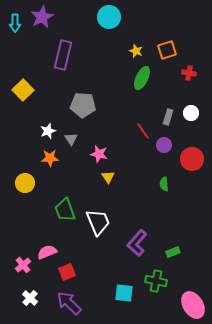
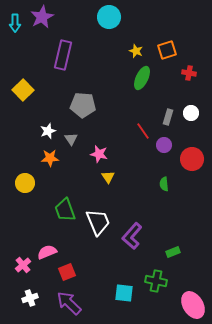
purple L-shape: moved 5 px left, 7 px up
white cross: rotated 28 degrees clockwise
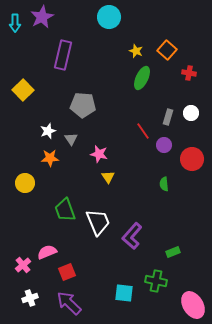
orange square: rotated 30 degrees counterclockwise
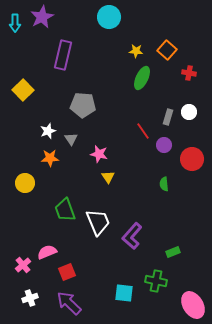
yellow star: rotated 16 degrees counterclockwise
white circle: moved 2 px left, 1 px up
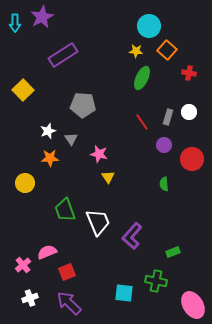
cyan circle: moved 40 px right, 9 px down
purple rectangle: rotated 44 degrees clockwise
red line: moved 1 px left, 9 px up
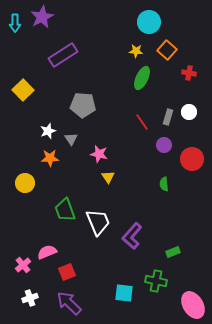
cyan circle: moved 4 px up
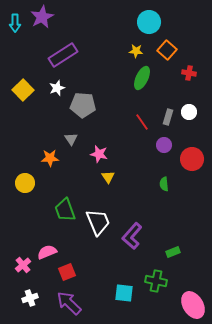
white star: moved 9 px right, 43 px up
